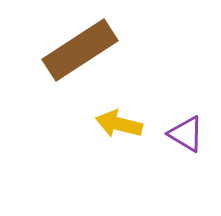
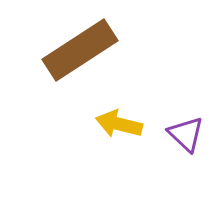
purple triangle: rotated 12 degrees clockwise
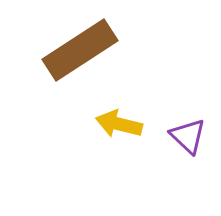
purple triangle: moved 2 px right, 2 px down
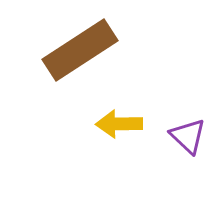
yellow arrow: rotated 15 degrees counterclockwise
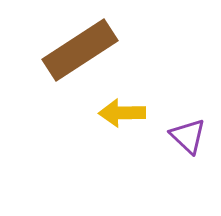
yellow arrow: moved 3 px right, 11 px up
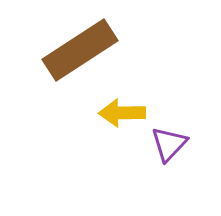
purple triangle: moved 19 px left, 8 px down; rotated 30 degrees clockwise
